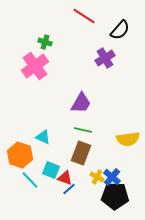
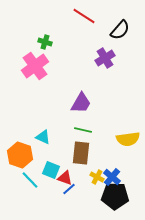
brown rectangle: rotated 15 degrees counterclockwise
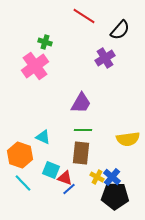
green line: rotated 12 degrees counterclockwise
cyan line: moved 7 px left, 3 px down
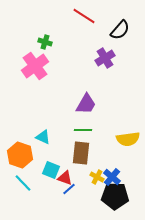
purple trapezoid: moved 5 px right, 1 px down
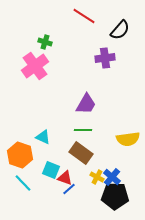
purple cross: rotated 24 degrees clockwise
brown rectangle: rotated 60 degrees counterclockwise
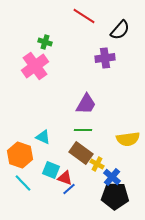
yellow cross: moved 13 px up
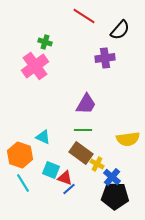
cyan line: rotated 12 degrees clockwise
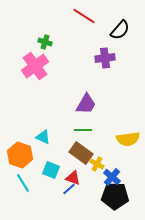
red triangle: moved 8 px right
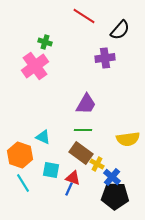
cyan square: rotated 12 degrees counterclockwise
blue line: rotated 24 degrees counterclockwise
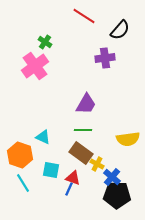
green cross: rotated 16 degrees clockwise
black pentagon: moved 2 px right, 1 px up
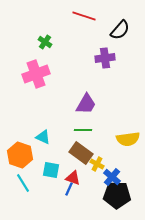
red line: rotated 15 degrees counterclockwise
pink cross: moved 1 px right, 8 px down; rotated 16 degrees clockwise
